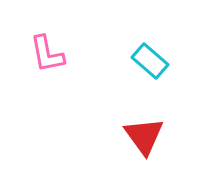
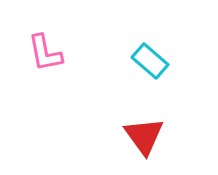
pink L-shape: moved 2 px left, 1 px up
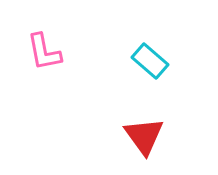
pink L-shape: moved 1 px left, 1 px up
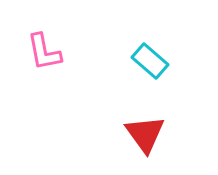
red triangle: moved 1 px right, 2 px up
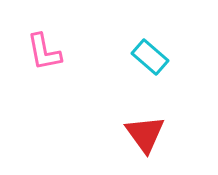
cyan rectangle: moved 4 px up
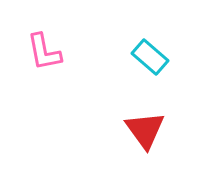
red triangle: moved 4 px up
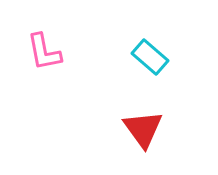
red triangle: moved 2 px left, 1 px up
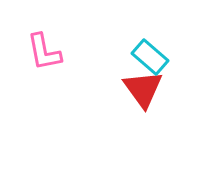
red triangle: moved 40 px up
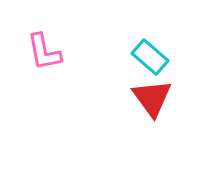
red triangle: moved 9 px right, 9 px down
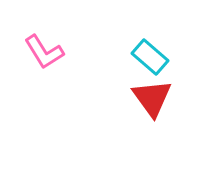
pink L-shape: rotated 21 degrees counterclockwise
